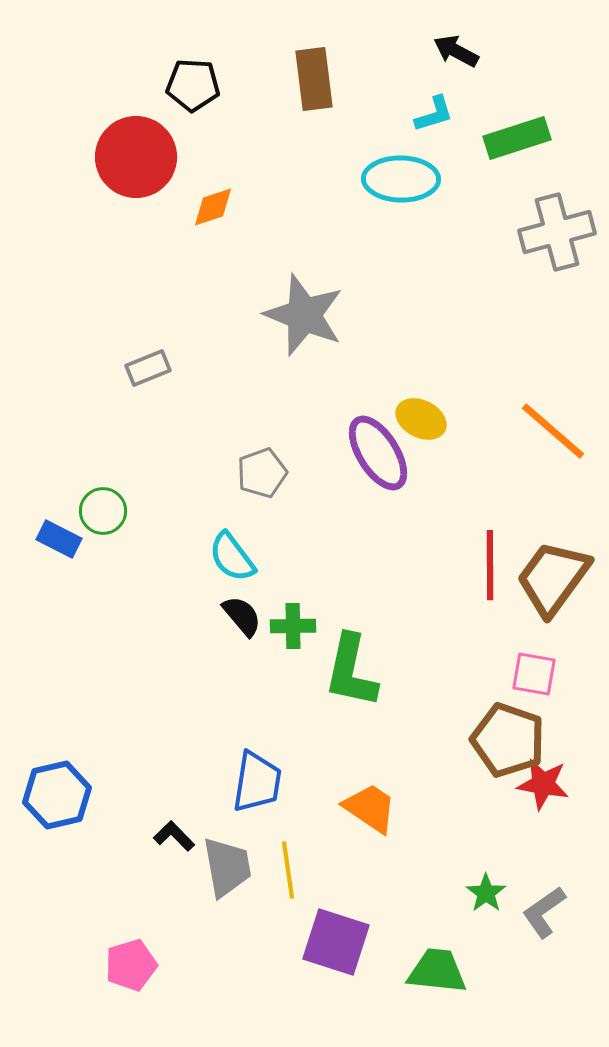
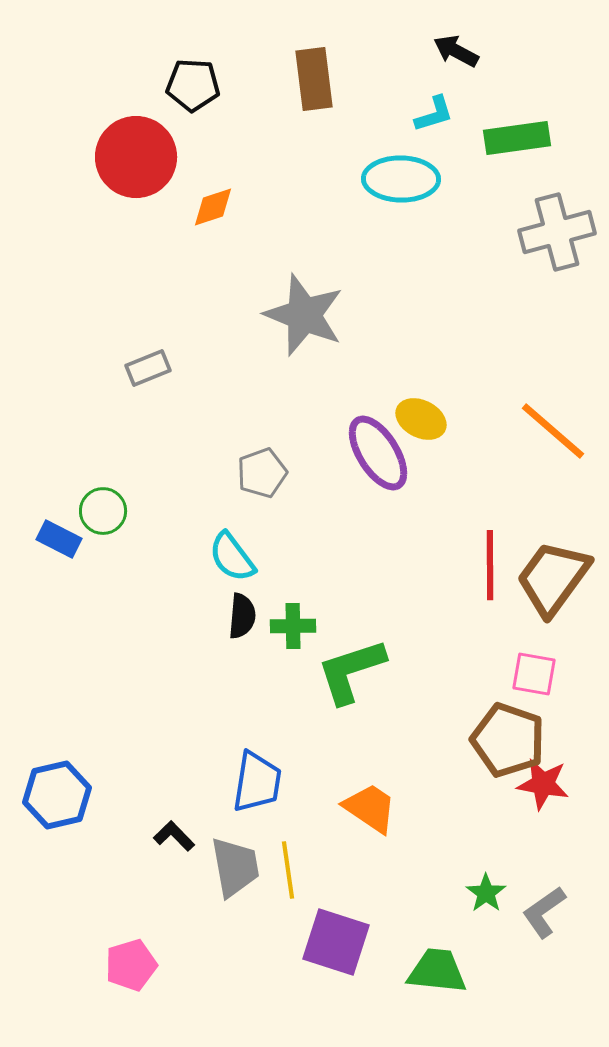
green rectangle: rotated 10 degrees clockwise
black semicircle: rotated 45 degrees clockwise
green L-shape: rotated 60 degrees clockwise
gray trapezoid: moved 8 px right
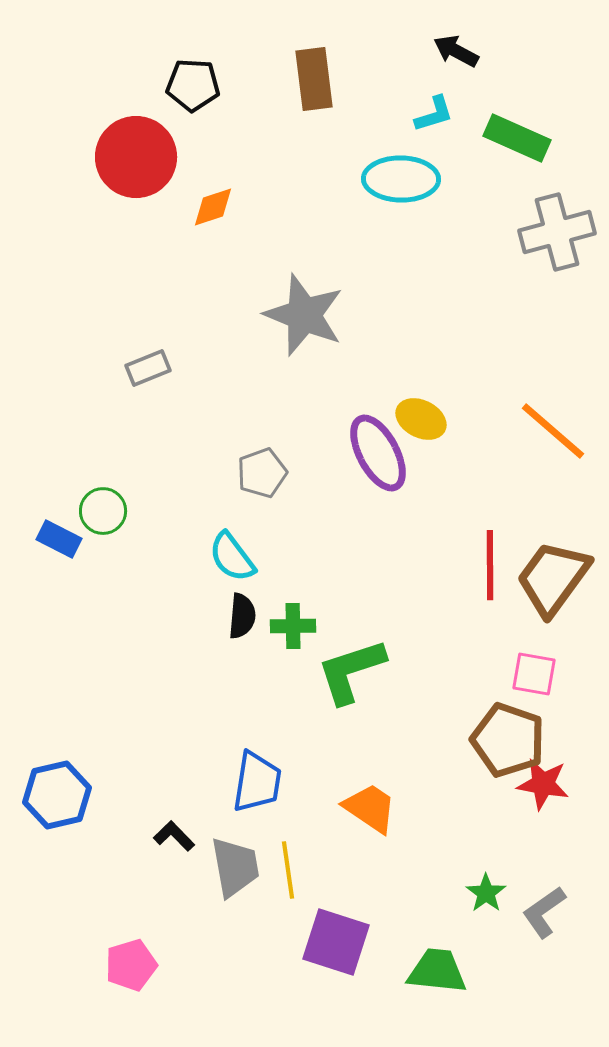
green rectangle: rotated 32 degrees clockwise
purple ellipse: rotated 4 degrees clockwise
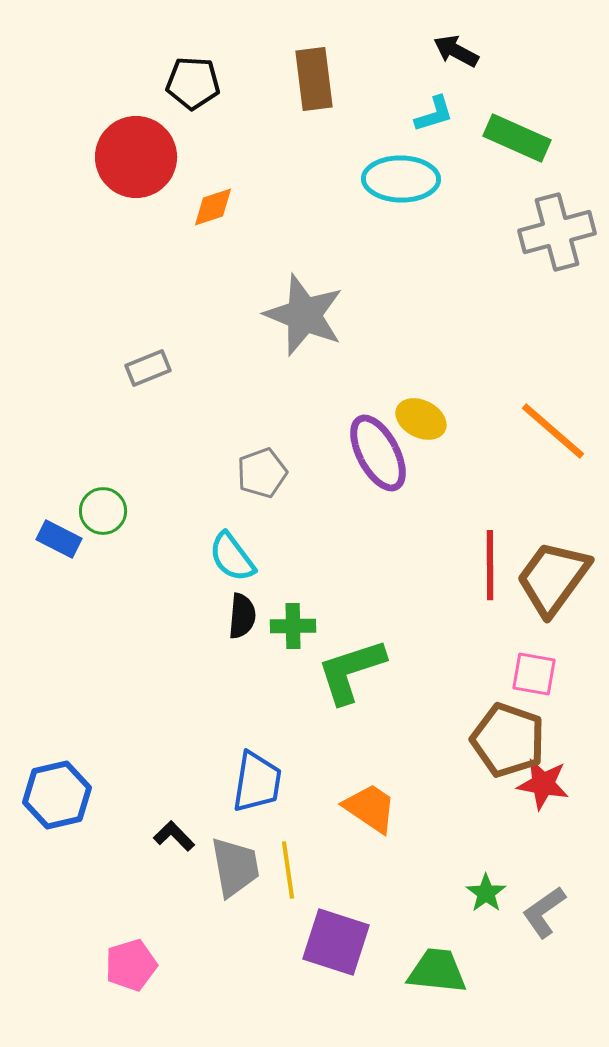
black pentagon: moved 2 px up
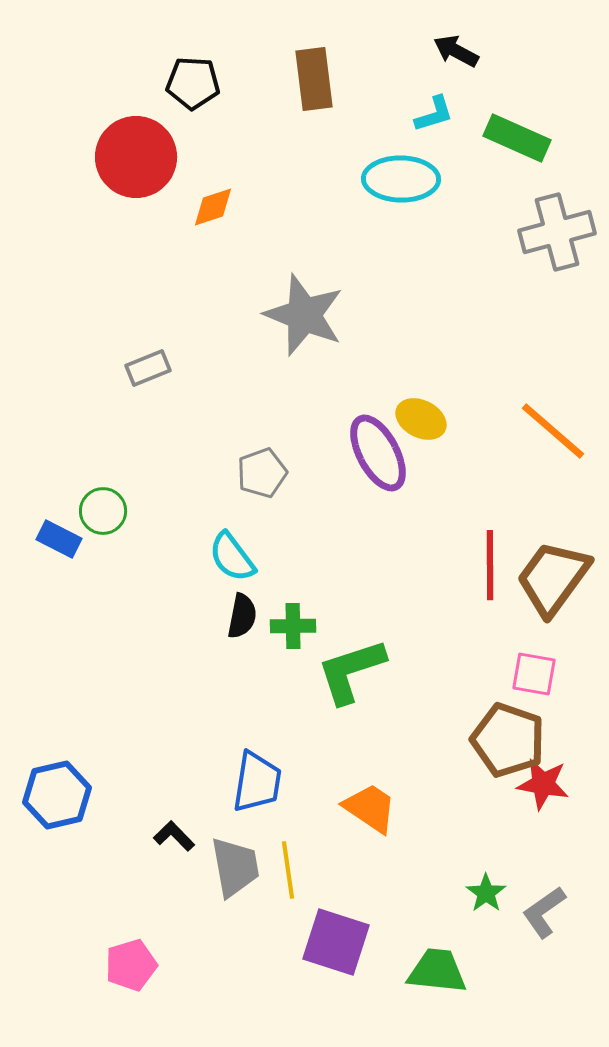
black semicircle: rotated 6 degrees clockwise
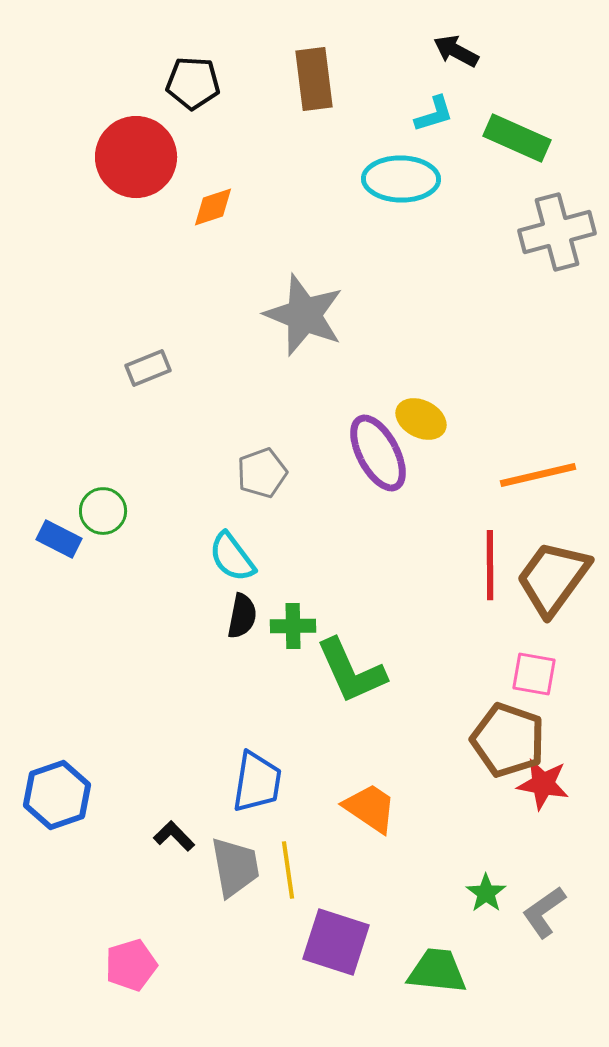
orange line: moved 15 px left, 44 px down; rotated 54 degrees counterclockwise
green L-shape: rotated 96 degrees counterclockwise
blue hexagon: rotated 6 degrees counterclockwise
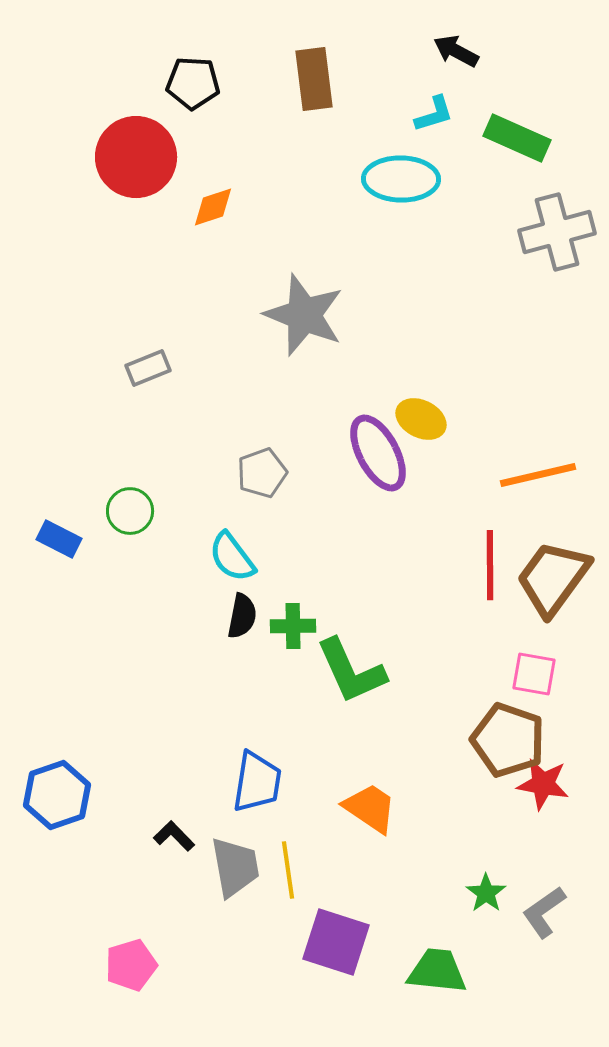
green circle: moved 27 px right
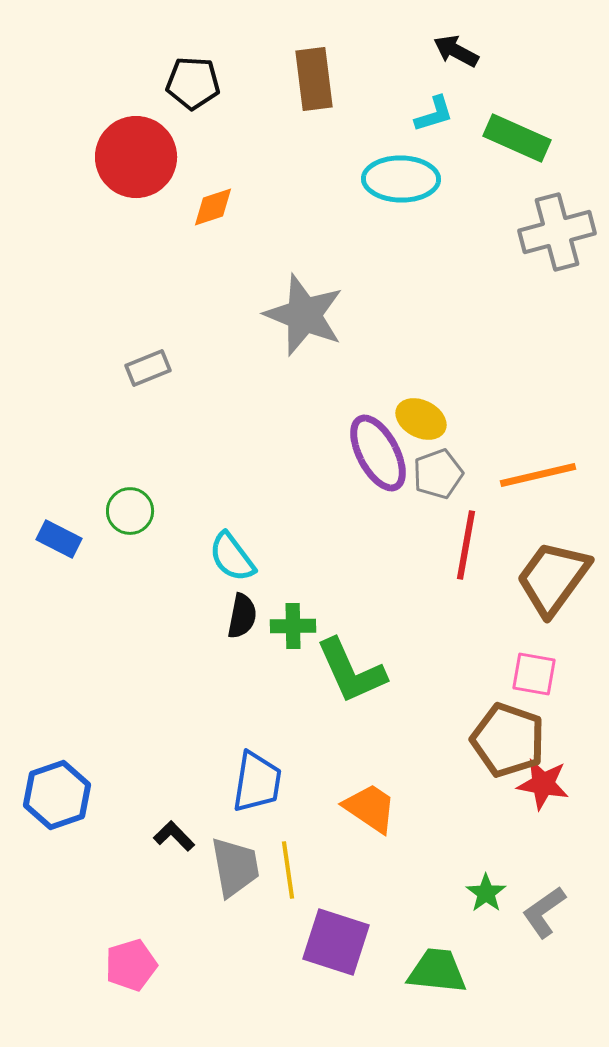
gray pentagon: moved 176 px right, 1 px down
red line: moved 24 px left, 20 px up; rotated 10 degrees clockwise
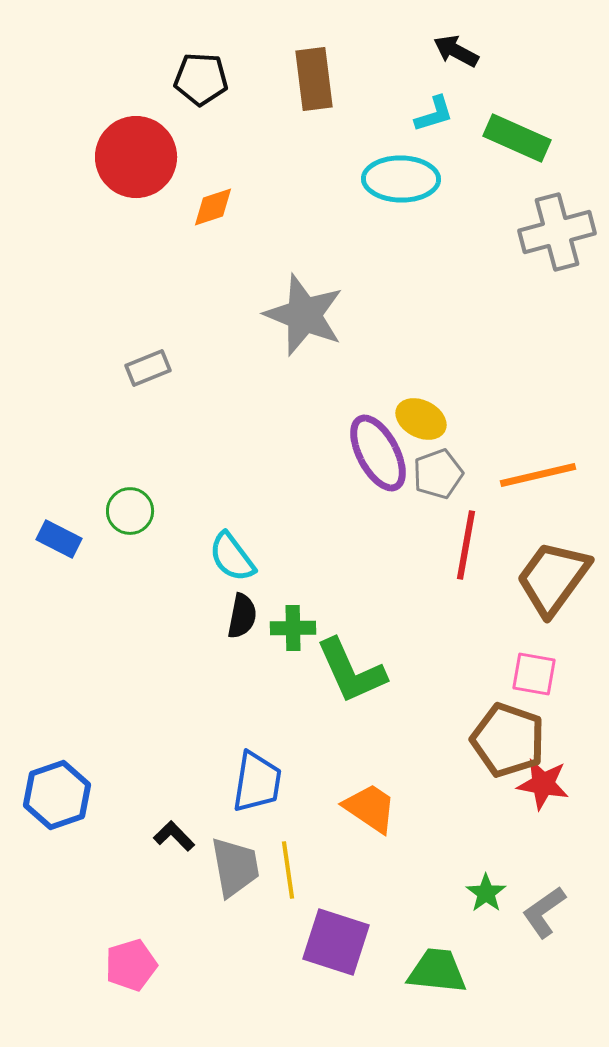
black pentagon: moved 8 px right, 4 px up
green cross: moved 2 px down
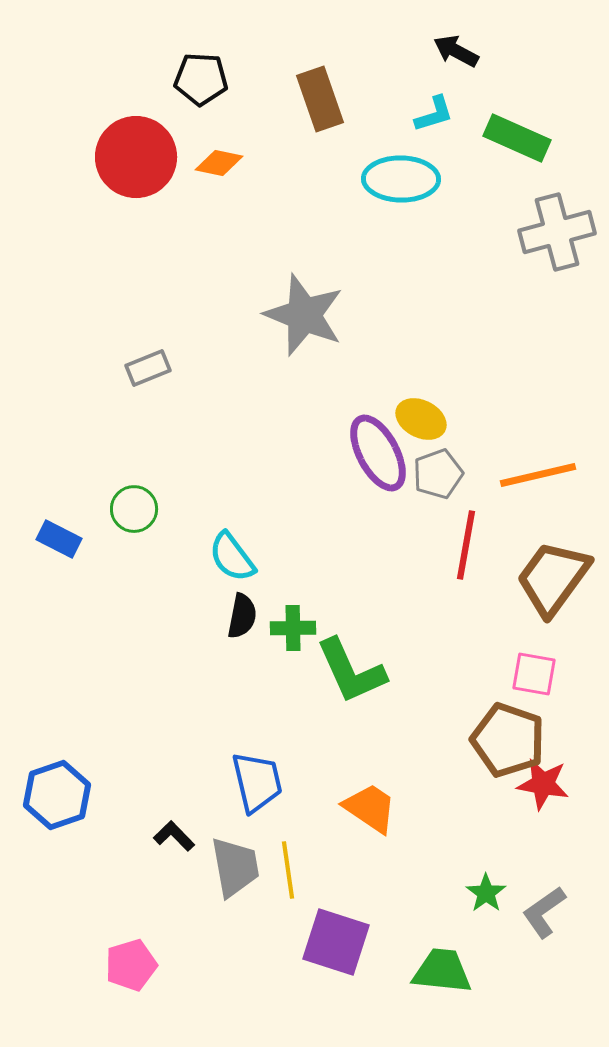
brown rectangle: moved 6 px right, 20 px down; rotated 12 degrees counterclockwise
orange diamond: moved 6 px right, 44 px up; rotated 30 degrees clockwise
green circle: moved 4 px right, 2 px up
blue trapezoid: rotated 22 degrees counterclockwise
green trapezoid: moved 5 px right
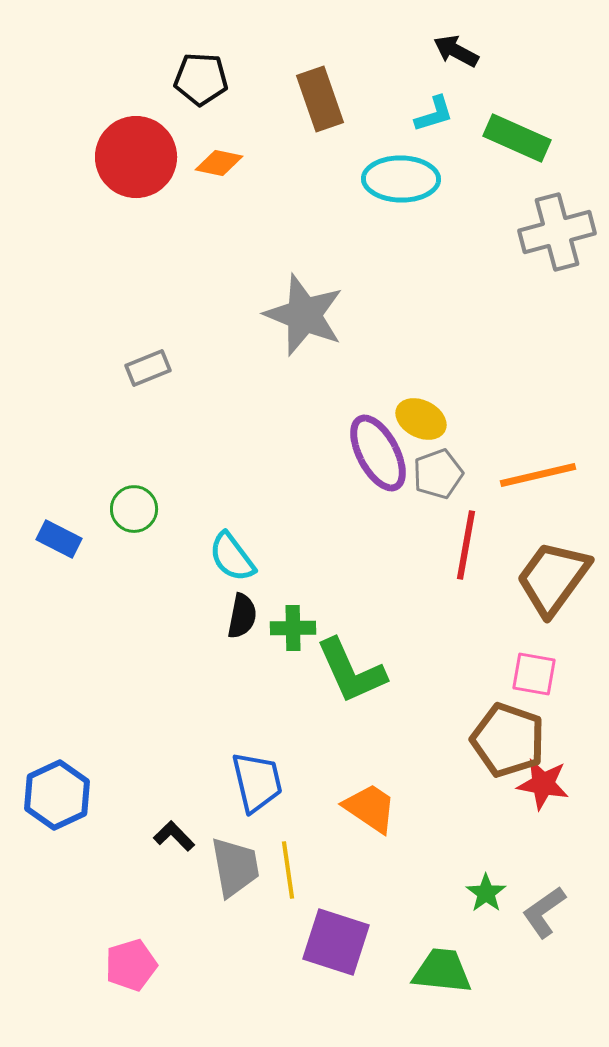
blue hexagon: rotated 6 degrees counterclockwise
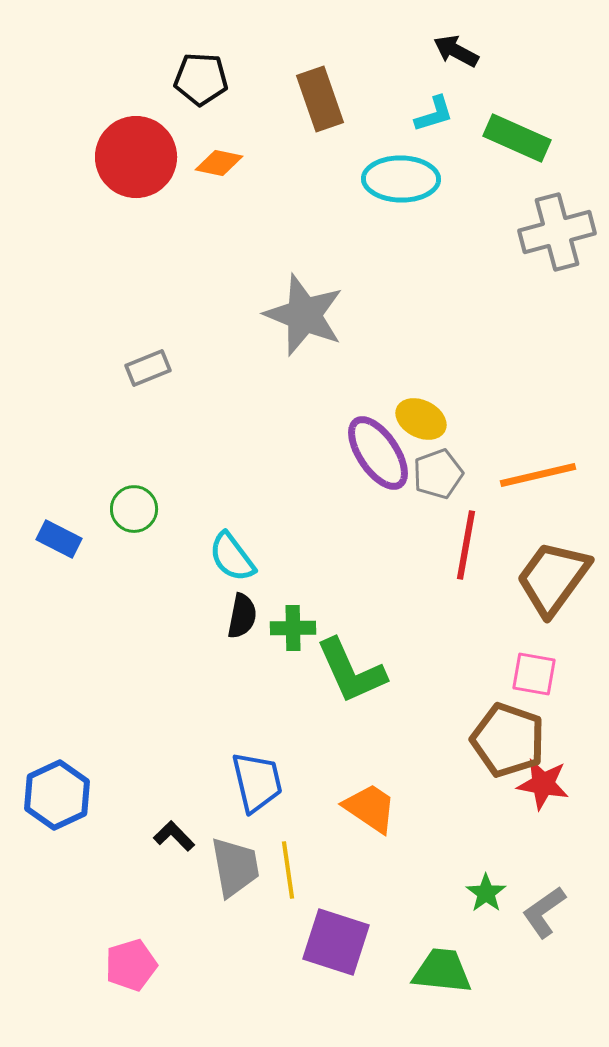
purple ellipse: rotated 6 degrees counterclockwise
